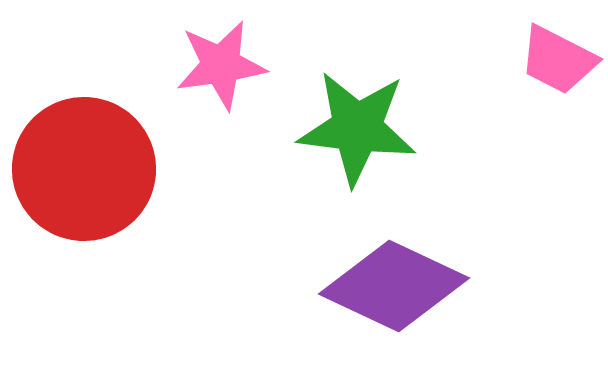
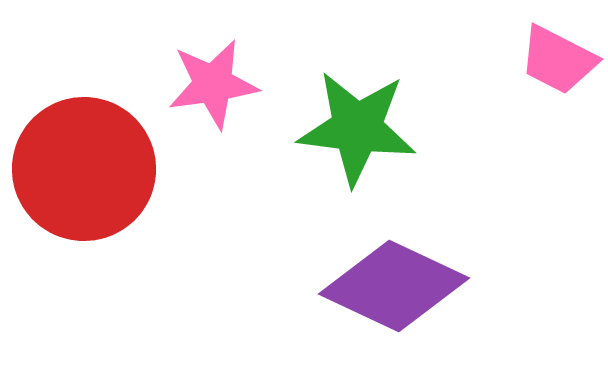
pink star: moved 8 px left, 19 px down
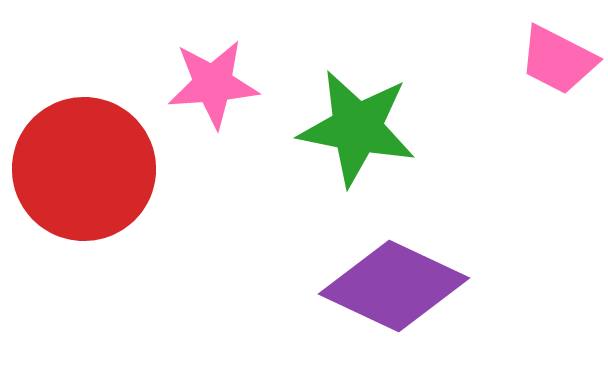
pink star: rotated 4 degrees clockwise
green star: rotated 4 degrees clockwise
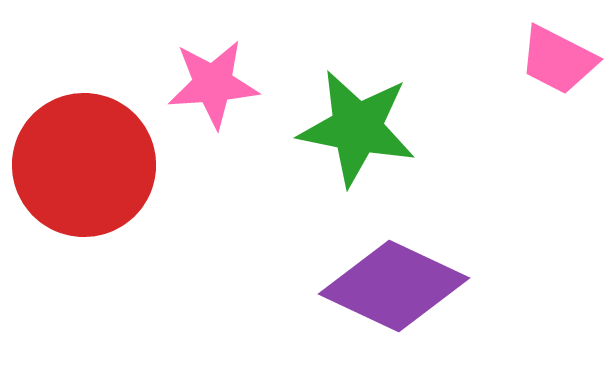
red circle: moved 4 px up
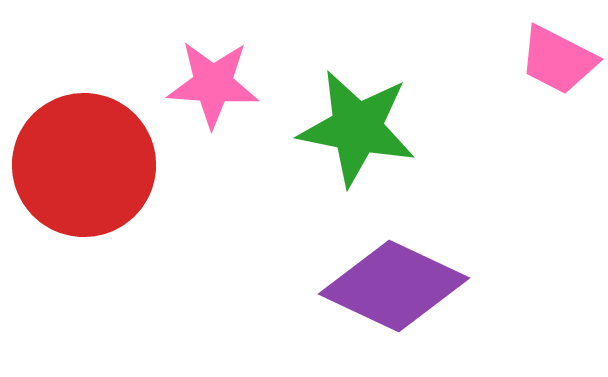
pink star: rotated 8 degrees clockwise
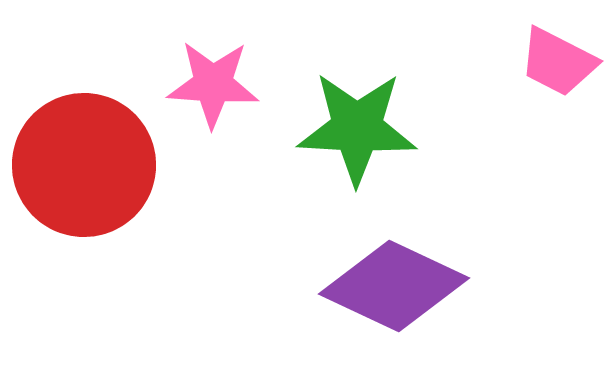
pink trapezoid: moved 2 px down
green star: rotated 8 degrees counterclockwise
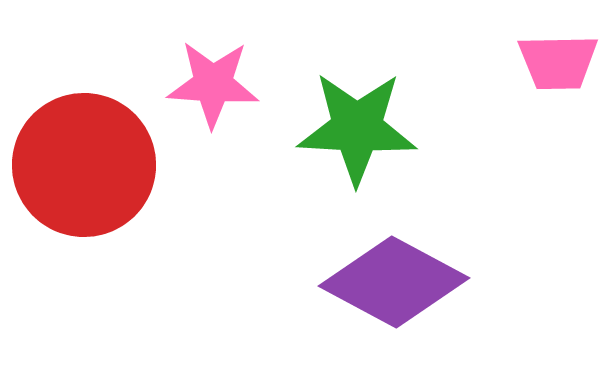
pink trapezoid: rotated 28 degrees counterclockwise
purple diamond: moved 4 px up; rotated 3 degrees clockwise
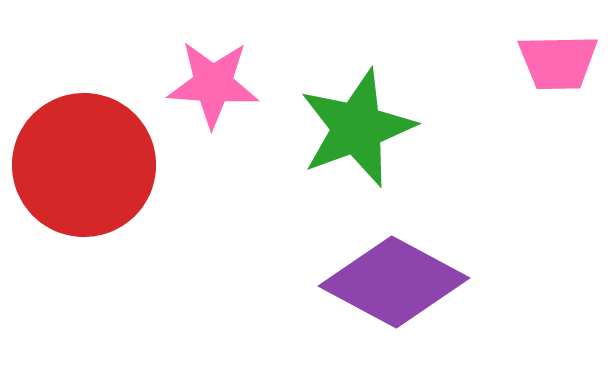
green star: rotated 23 degrees counterclockwise
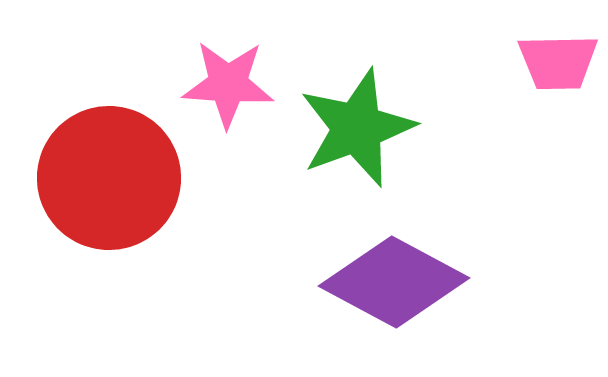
pink star: moved 15 px right
red circle: moved 25 px right, 13 px down
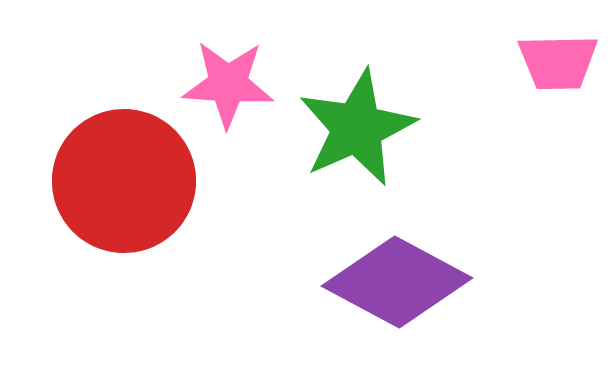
green star: rotated 4 degrees counterclockwise
red circle: moved 15 px right, 3 px down
purple diamond: moved 3 px right
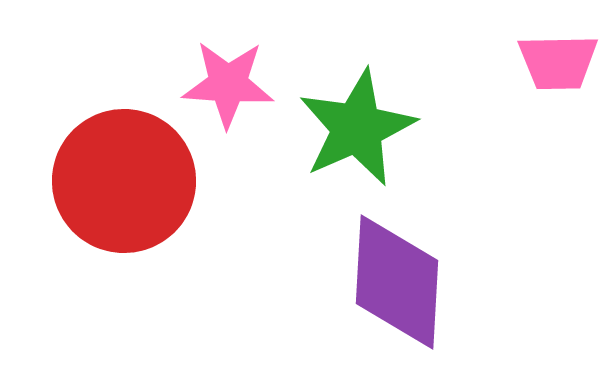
purple diamond: rotated 65 degrees clockwise
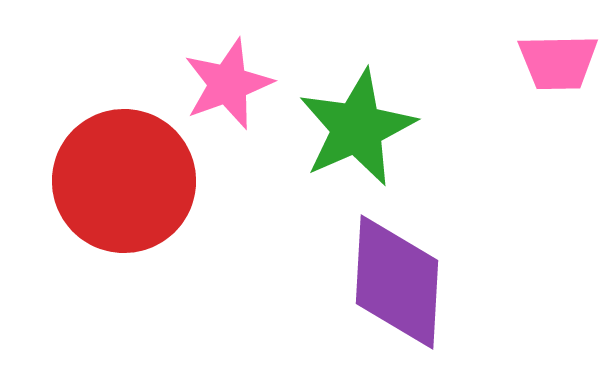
pink star: rotated 24 degrees counterclockwise
